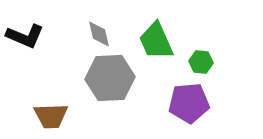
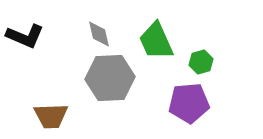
green hexagon: rotated 20 degrees counterclockwise
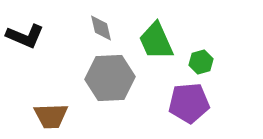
gray diamond: moved 2 px right, 6 px up
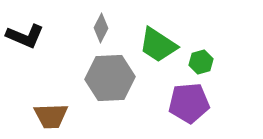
gray diamond: rotated 40 degrees clockwise
green trapezoid: moved 2 px right, 4 px down; rotated 33 degrees counterclockwise
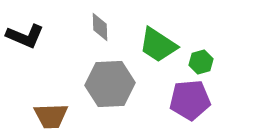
gray diamond: moved 1 px left, 1 px up; rotated 28 degrees counterclockwise
gray hexagon: moved 6 px down
purple pentagon: moved 1 px right, 3 px up
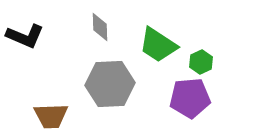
green hexagon: rotated 10 degrees counterclockwise
purple pentagon: moved 2 px up
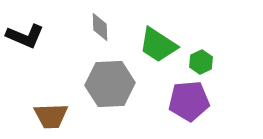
purple pentagon: moved 1 px left, 3 px down
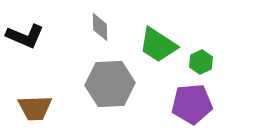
purple pentagon: moved 3 px right, 3 px down
brown trapezoid: moved 16 px left, 8 px up
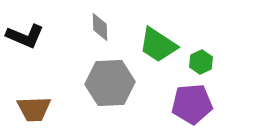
gray hexagon: moved 1 px up
brown trapezoid: moved 1 px left, 1 px down
